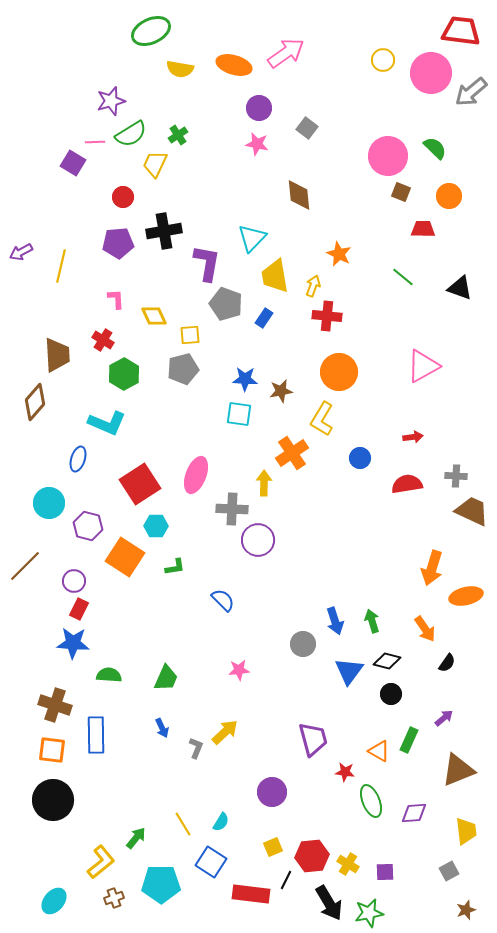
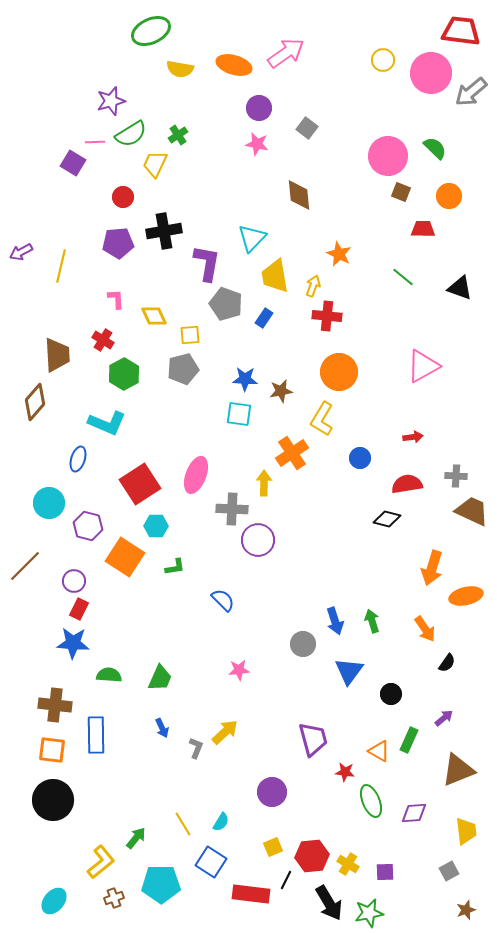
black diamond at (387, 661): moved 142 px up
green trapezoid at (166, 678): moved 6 px left
brown cross at (55, 705): rotated 12 degrees counterclockwise
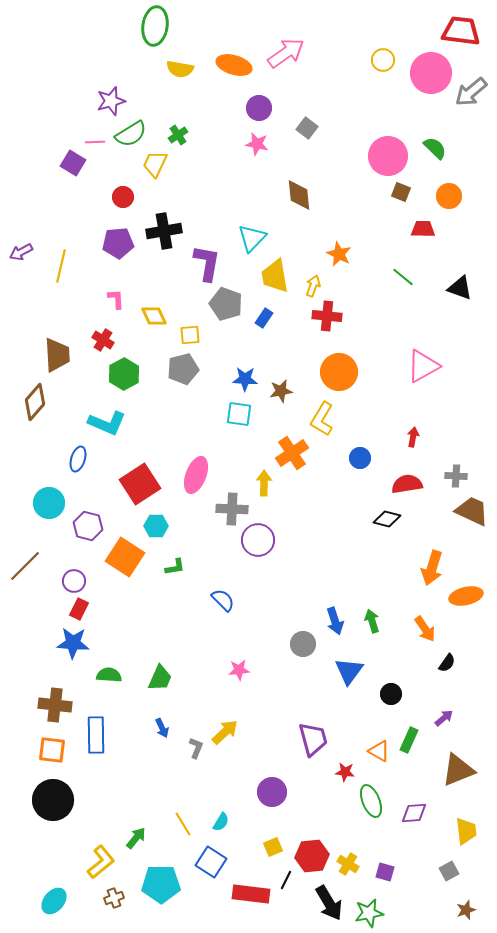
green ellipse at (151, 31): moved 4 px right, 5 px up; rotated 57 degrees counterclockwise
red arrow at (413, 437): rotated 72 degrees counterclockwise
purple square at (385, 872): rotated 18 degrees clockwise
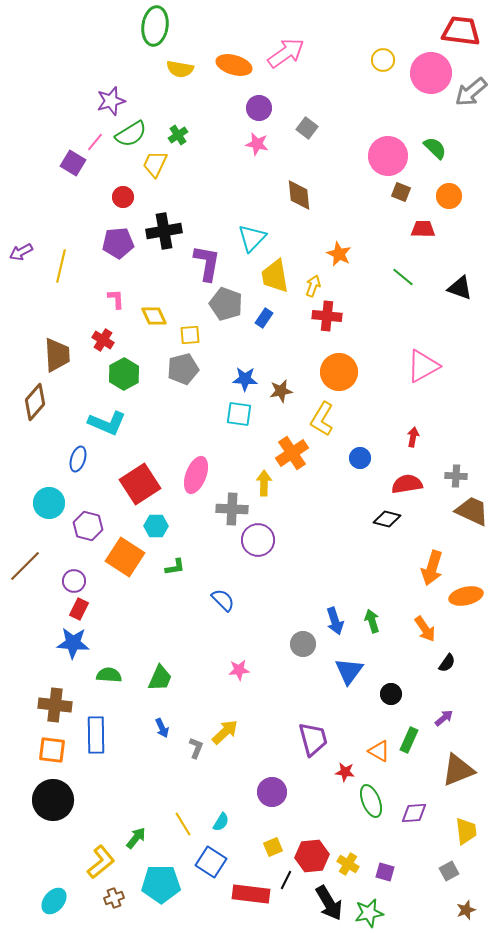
pink line at (95, 142): rotated 48 degrees counterclockwise
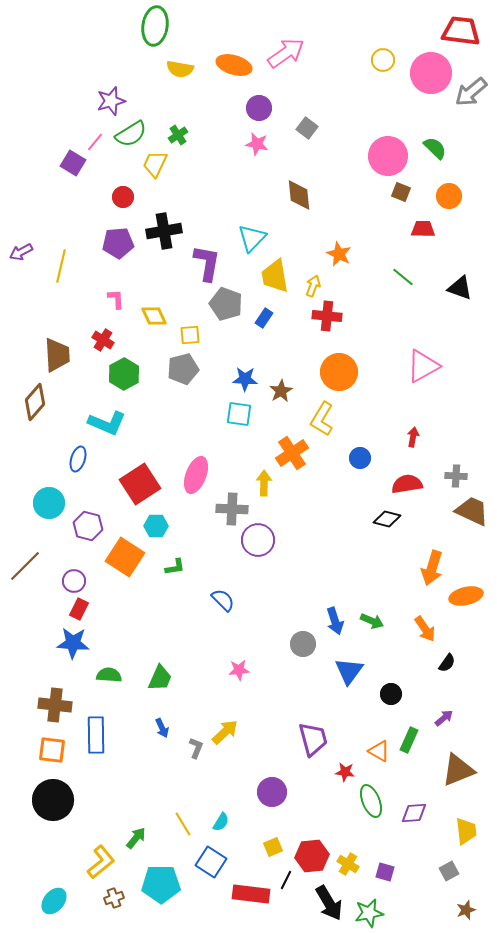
brown star at (281, 391): rotated 20 degrees counterclockwise
green arrow at (372, 621): rotated 130 degrees clockwise
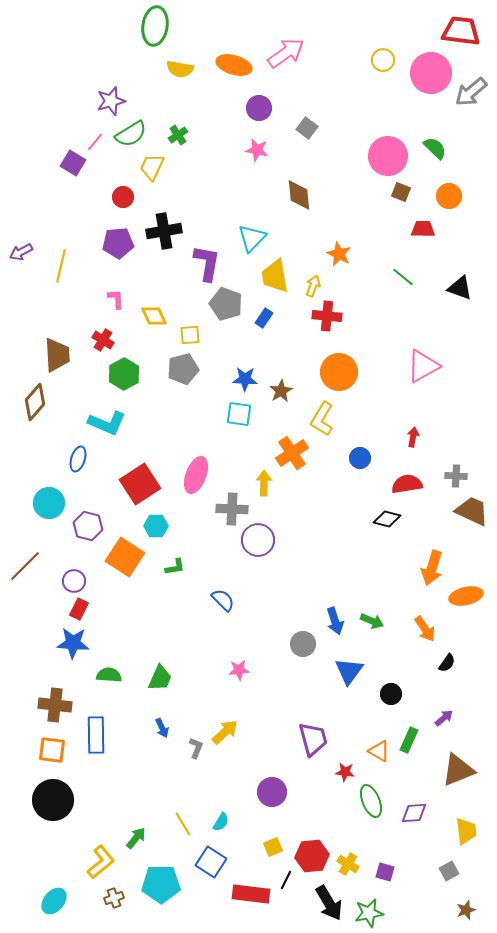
pink star at (257, 144): moved 6 px down
yellow trapezoid at (155, 164): moved 3 px left, 3 px down
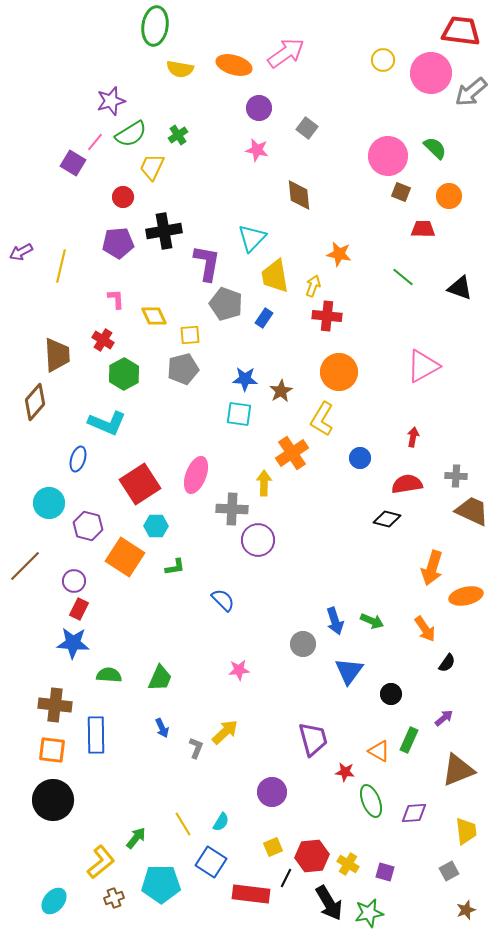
orange star at (339, 254): rotated 15 degrees counterclockwise
black line at (286, 880): moved 2 px up
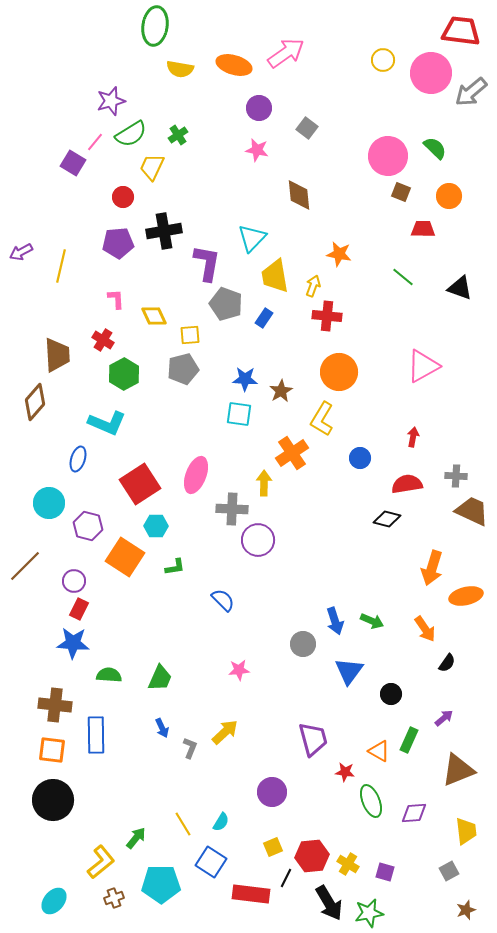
gray L-shape at (196, 748): moved 6 px left
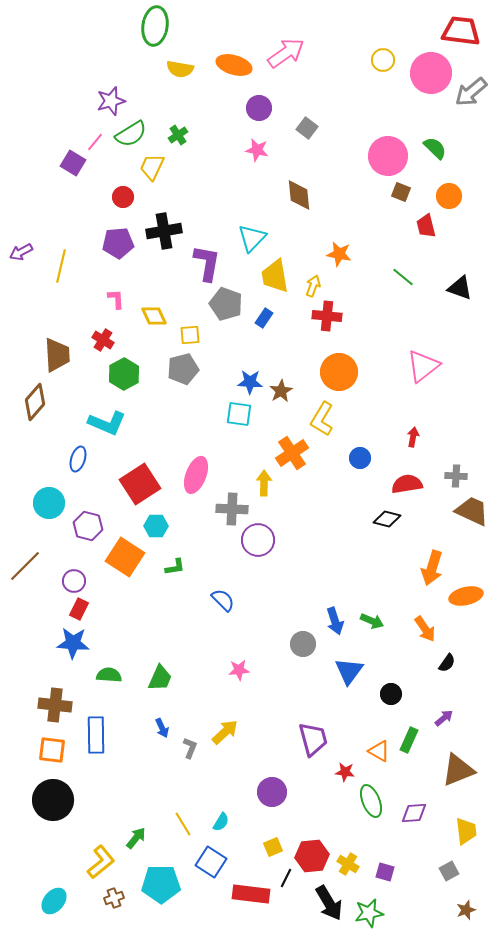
red trapezoid at (423, 229): moved 3 px right, 3 px up; rotated 105 degrees counterclockwise
pink triangle at (423, 366): rotated 9 degrees counterclockwise
blue star at (245, 379): moved 5 px right, 3 px down
